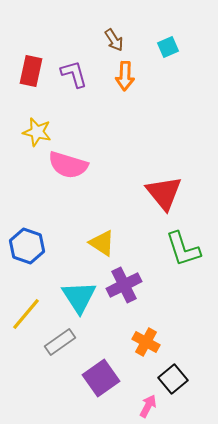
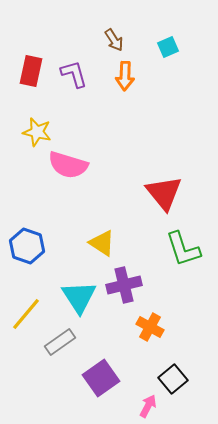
purple cross: rotated 12 degrees clockwise
orange cross: moved 4 px right, 15 px up
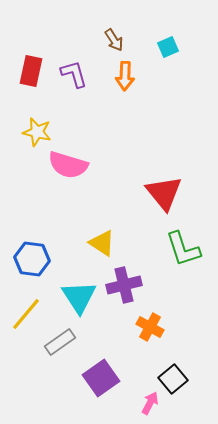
blue hexagon: moved 5 px right, 13 px down; rotated 12 degrees counterclockwise
pink arrow: moved 2 px right, 3 px up
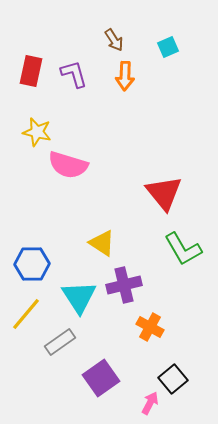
green L-shape: rotated 12 degrees counterclockwise
blue hexagon: moved 5 px down; rotated 8 degrees counterclockwise
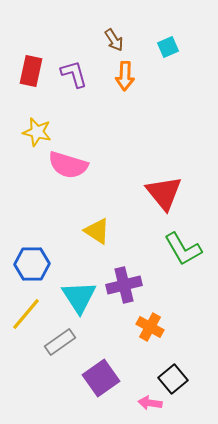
yellow triangle: moved 5 px left, 12 px up
pink arrow: rotated 110 degrees counterclockwise
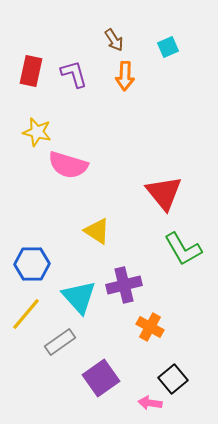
cyan triangle: rotated 9 degrees counterclockwise
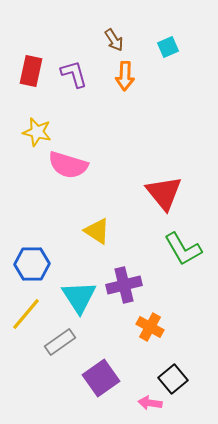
cyan triangle: rotated 9 degrees clockwise
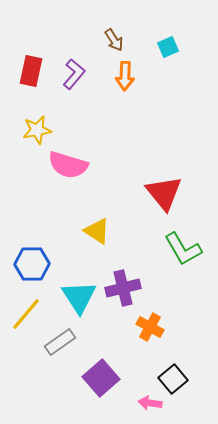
purple L-shape: rotated 56 degrees clockwise
yellow star: moved 2 px up; rotated 24 degrees counterclockwise
purple cross: moved 1 px left, 3 px down
purple square: rotated 6 degrees counterclockwise
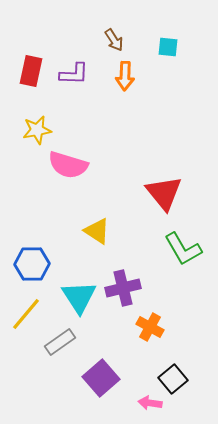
cyan square: rotated 30 degrees clockwise
purple L-shape: rotated 52 degrees clockwise
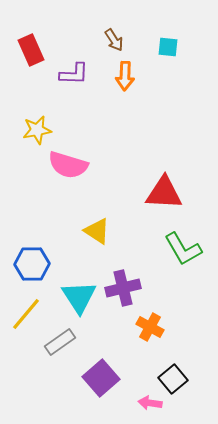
red rectangle: moved 21 px up; rotated 36 degrees counterclockwise
red triangle: rotated 48 degrees counterclockwise
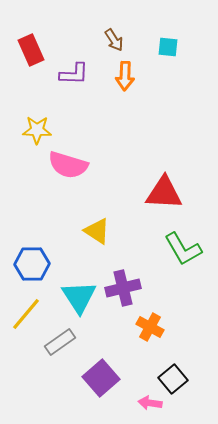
yellow star: rotated 12 degrees clockwise
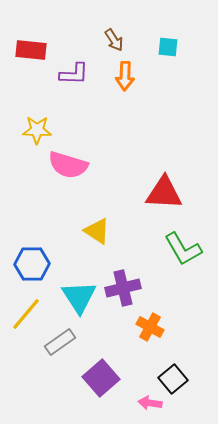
red rectangle: rotated 60 degrees counterclockwise
